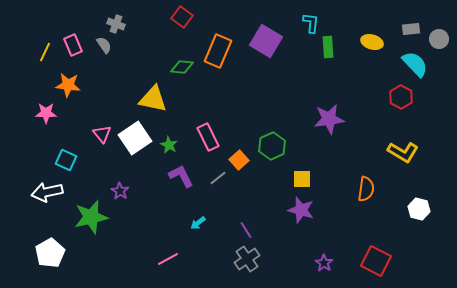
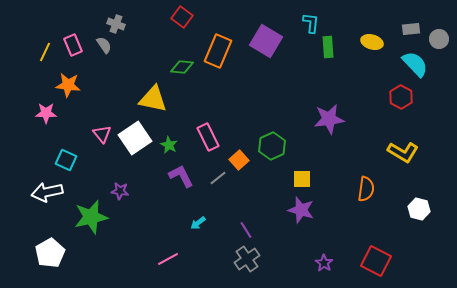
purple star at (120, 191): rotated 24 degrees counterclockwise
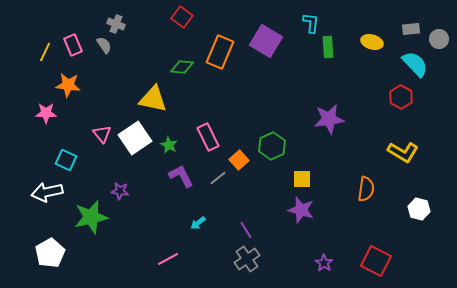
orange rectangle at (218, 51): moved 2 px right, 1 px down
